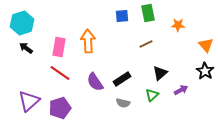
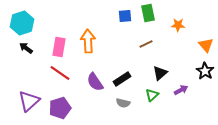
blue square: moved 3 px right
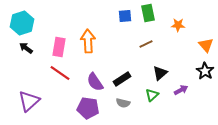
purple pentagon: moved 28 px right; rotated 25 degrees clockwise
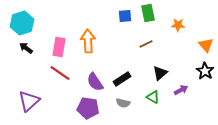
green triangle: moved 1 px right, 2 px down; rotated 48 degrees counterclockwise
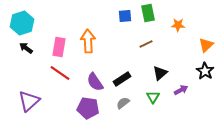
orange triangle: rotated 28 degrees clockwise
green triangle: rotated 32 degrees clockwise
gray semicircle: rotated 128 degrees clockwise
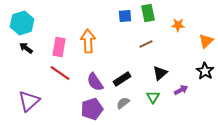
orange triangle: moved 4 px up
purple pentagon: moved 4 px right, 1 px down; rotated 25 degrees counterclockwise
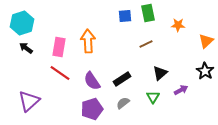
purple semicircle: moved 3 px left, 1 px up
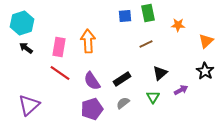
purple triangle: moved 4 px down
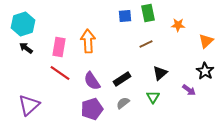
cyan hexagon: moved 1 px right, 1 px down
purple arrow: moved 8 px right; rotated 64 degrees clockwise
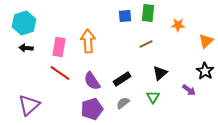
green rectangle: rotated 18 degrees clockwise
cyan hexagon: moved 1 px right, 1 px up
black arrow: rotated 32 degrees counterclockwise
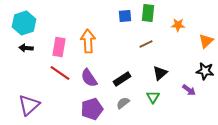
black star: rotated 24 degrees counterclockwise
purple semicircle: moved 3 px left, 3 px up
